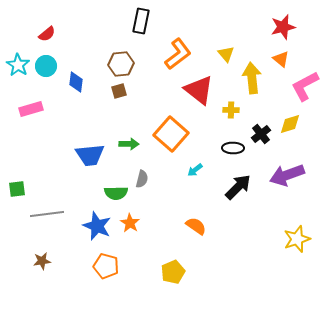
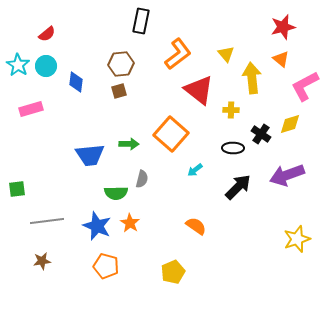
black cross: rotated 18 degrees counterclockwise
gray line: moved 7 px down
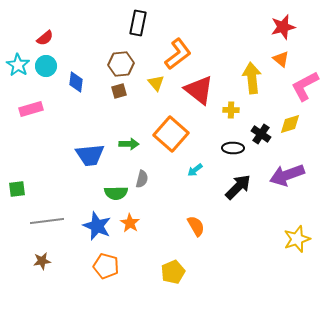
black rectangle: moved 3 px left, 2 px down
red semicircle: moved 2 px left, 4 px down
yellow triangle: moved 70 px left, 29 px down
orange semicircle: rotated 25 degrees clockwise
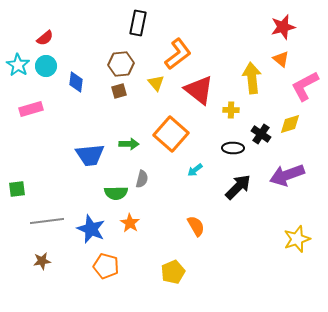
blue star: moved 6 px left, 3 px down
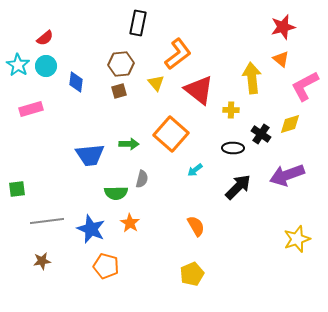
yellow pentagon: moved 19 px right, 2 px down
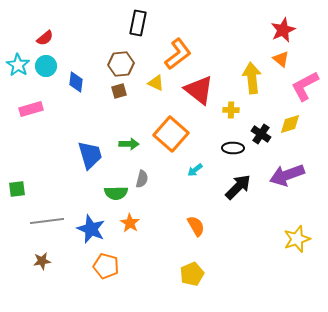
red star: moved 3 px down; rotated 10 degrees counterclockwise
yellow triangle: rotated 24 degrees counterclockwise
blue trapezoid: rotated 100 degrees counterclockwise
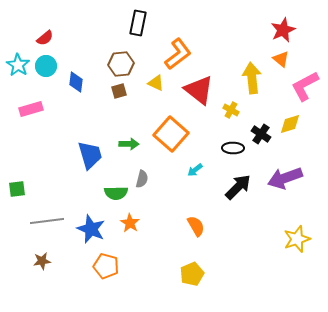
yellow cross: rotated 28 degrees clockwise
purple arrow: moved 2 px left, 3 px down
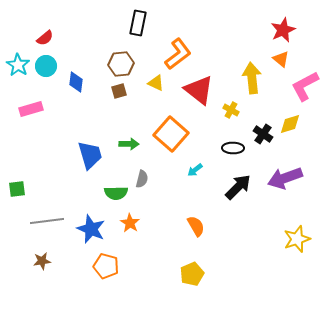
black cross: moved 2 px right
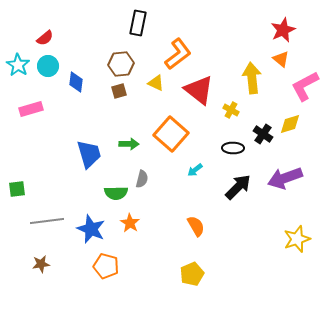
cyan circle: moved 2 px right
blue trapezoid: moved 1 px left, 1 px up
brown star: moved 1 px left, 3 px down
